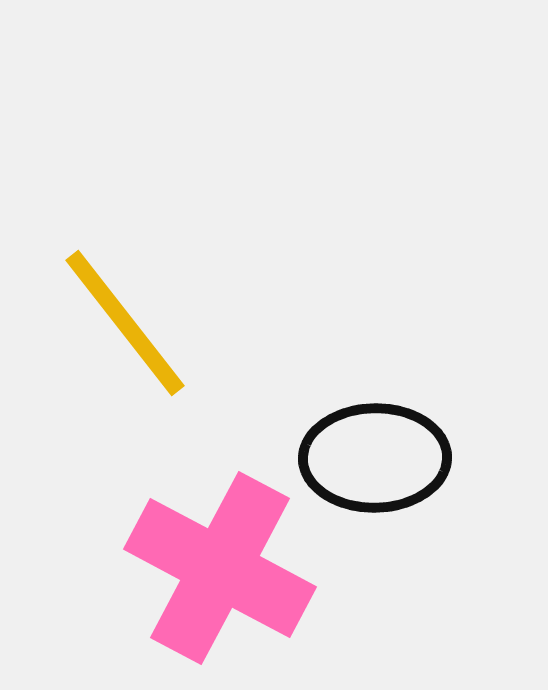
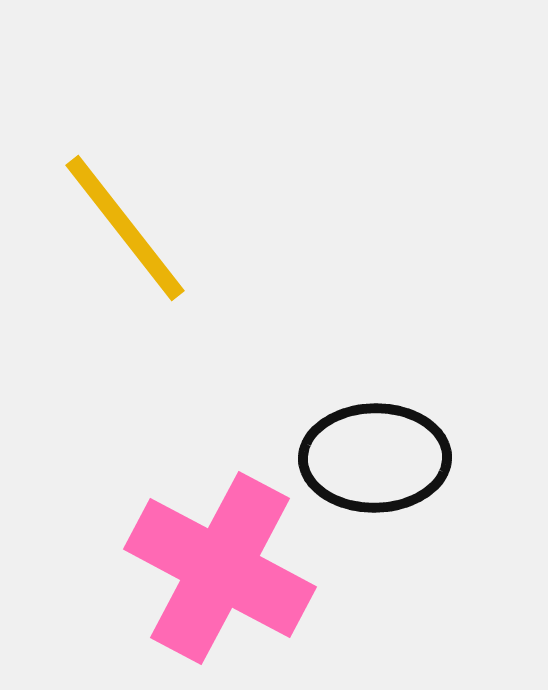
yellow line: moved 95 px up
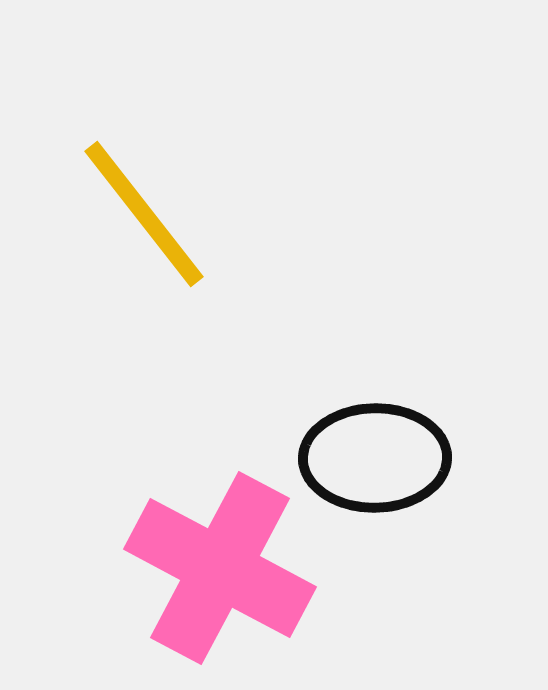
yellow line: moved 19 px right, 14 px up
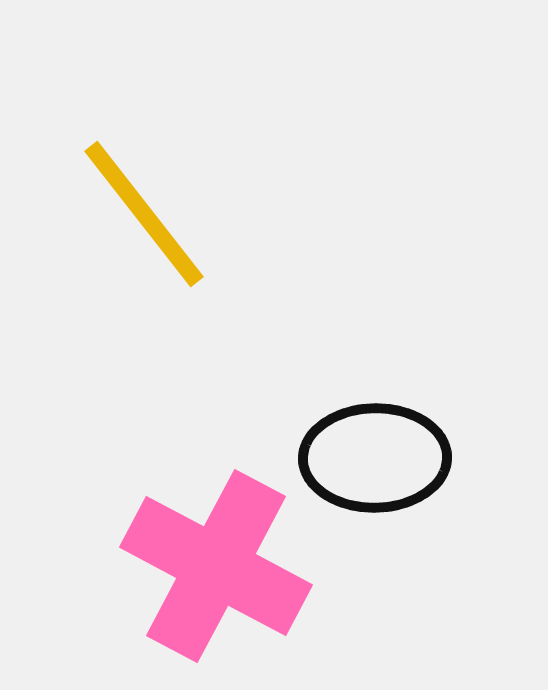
pink cross: moved 4 px left, 2 px up
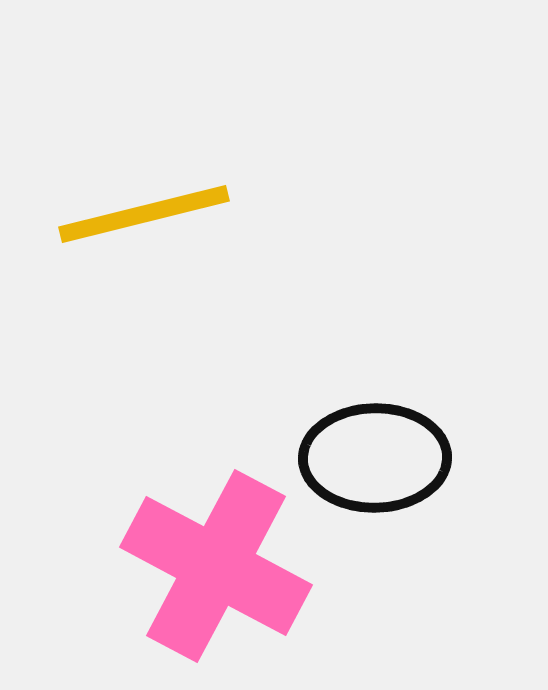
yellow line: rotated 66 degrees counterclockwise
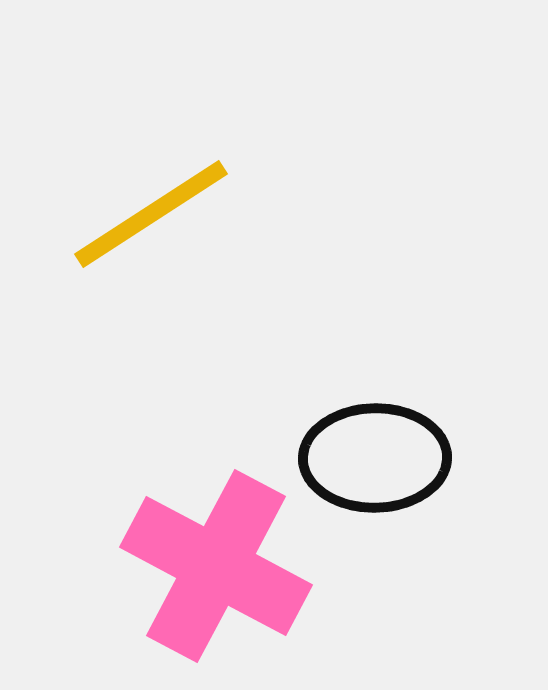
yellow line: moved 7 px right; rotated 19 degrees counterclockwise
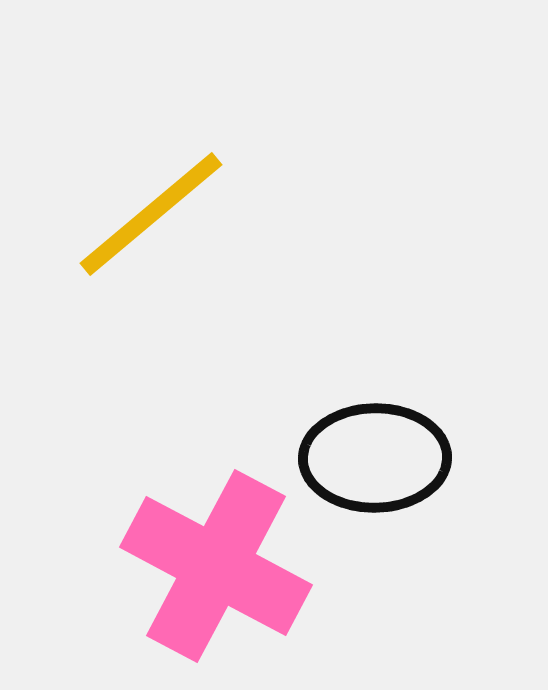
yellow line: rotated 7 degrees counterclockwise
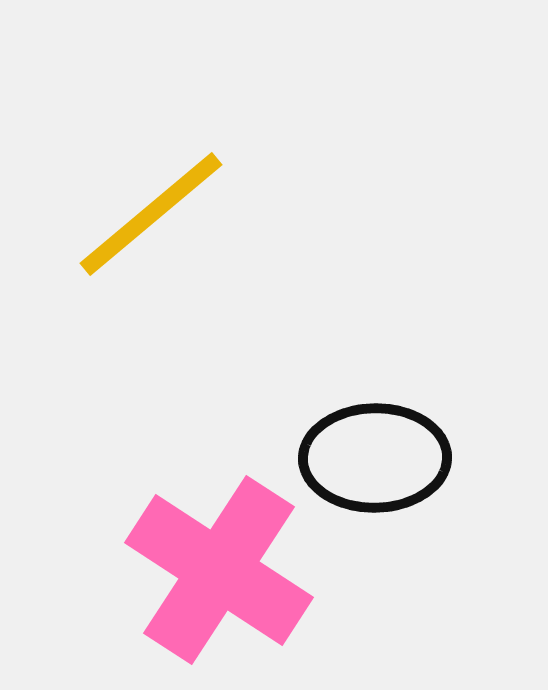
pink cross: moved 3 px right, 4 px down; rotated 5 degrees clockwise
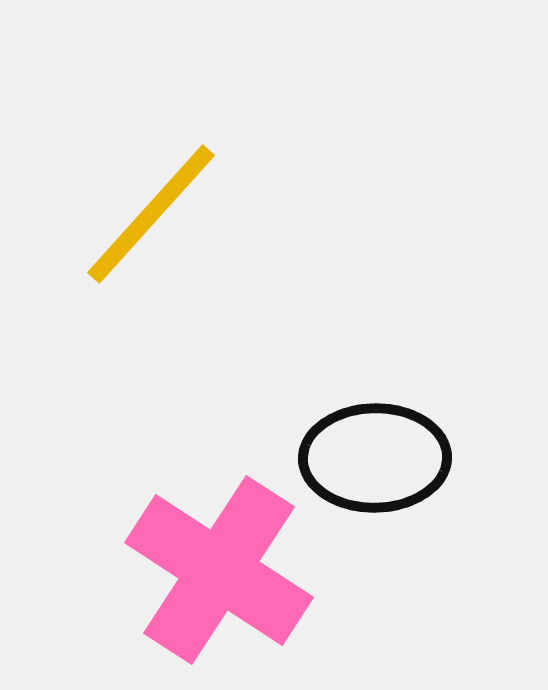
yellow line: rotated 8 degrees counterclockwise
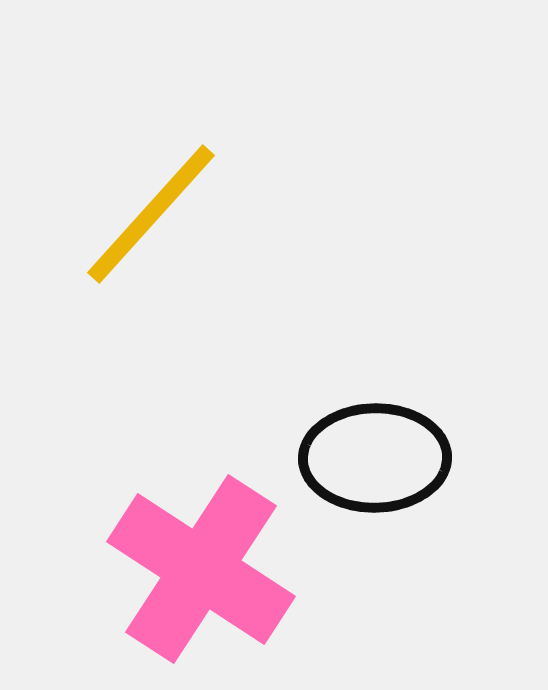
pink cross: moved 18 px left, 1 px up
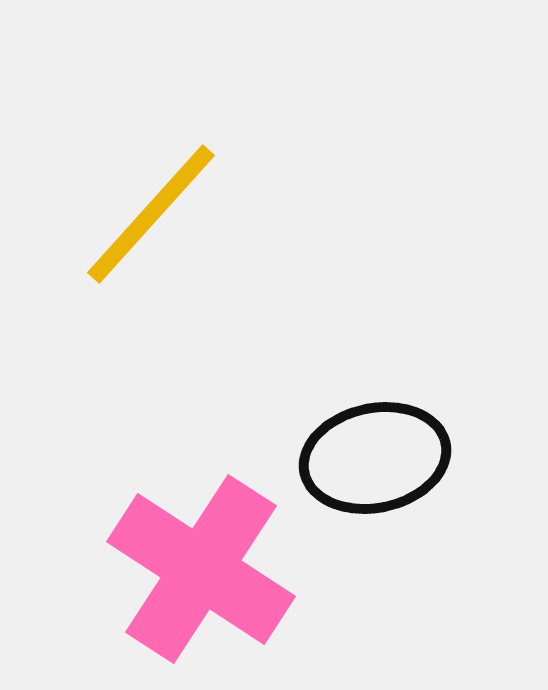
black ellipse: rotated 11 degrees counterclockwise
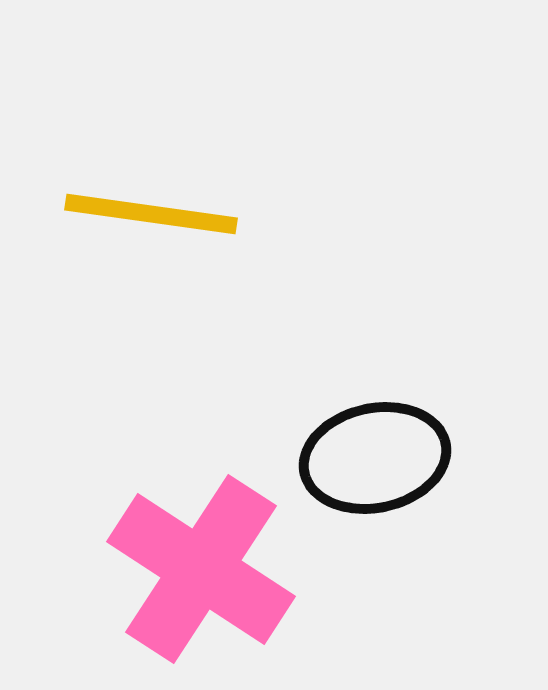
yellow line: rotated 56 degrees clockwise
